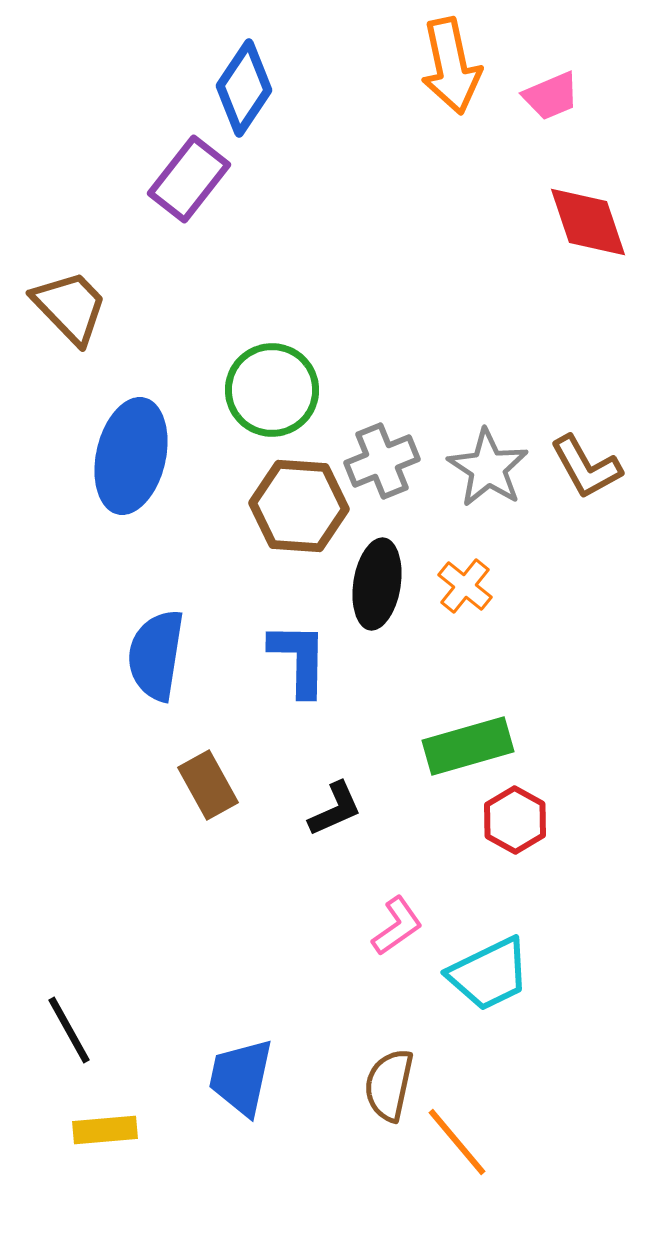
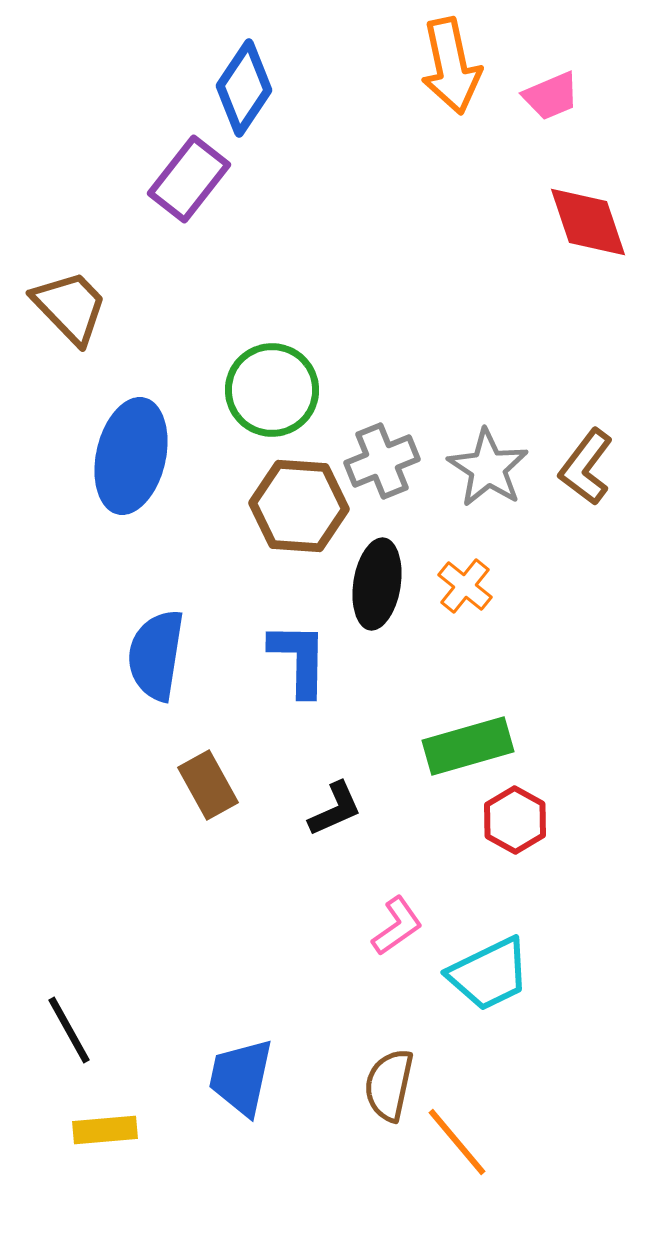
brown L-shape: rotated 66 degrees clockwise
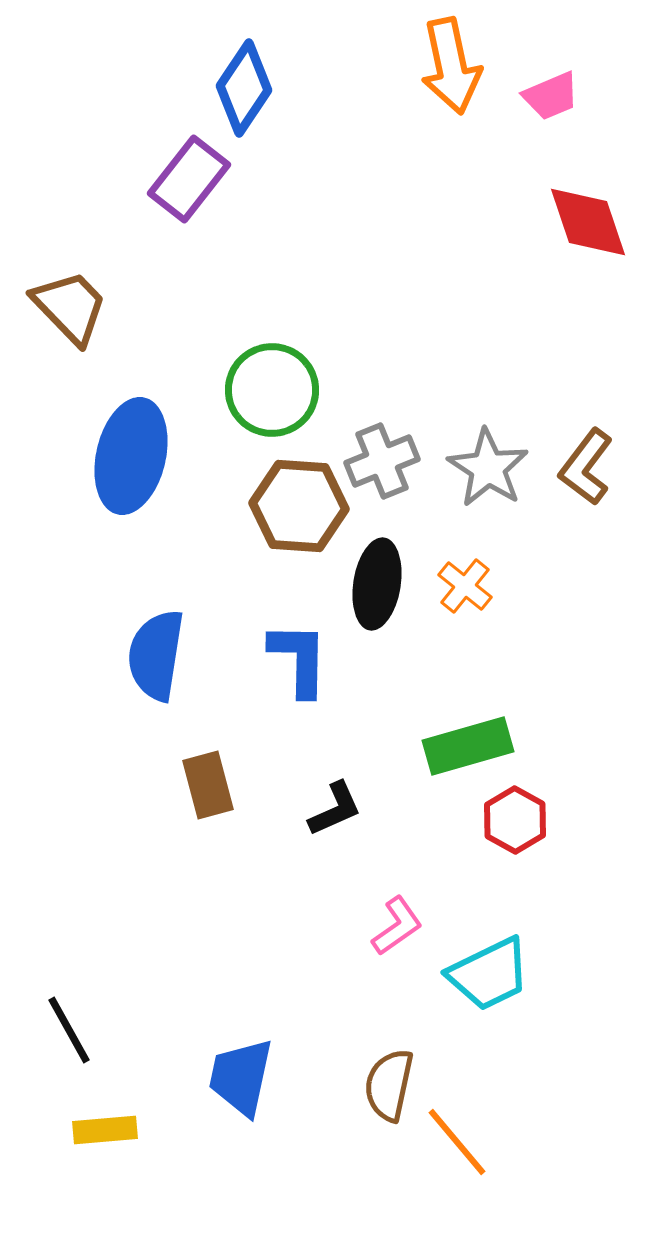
brown rectangle: rotated 14 degrees clockwise
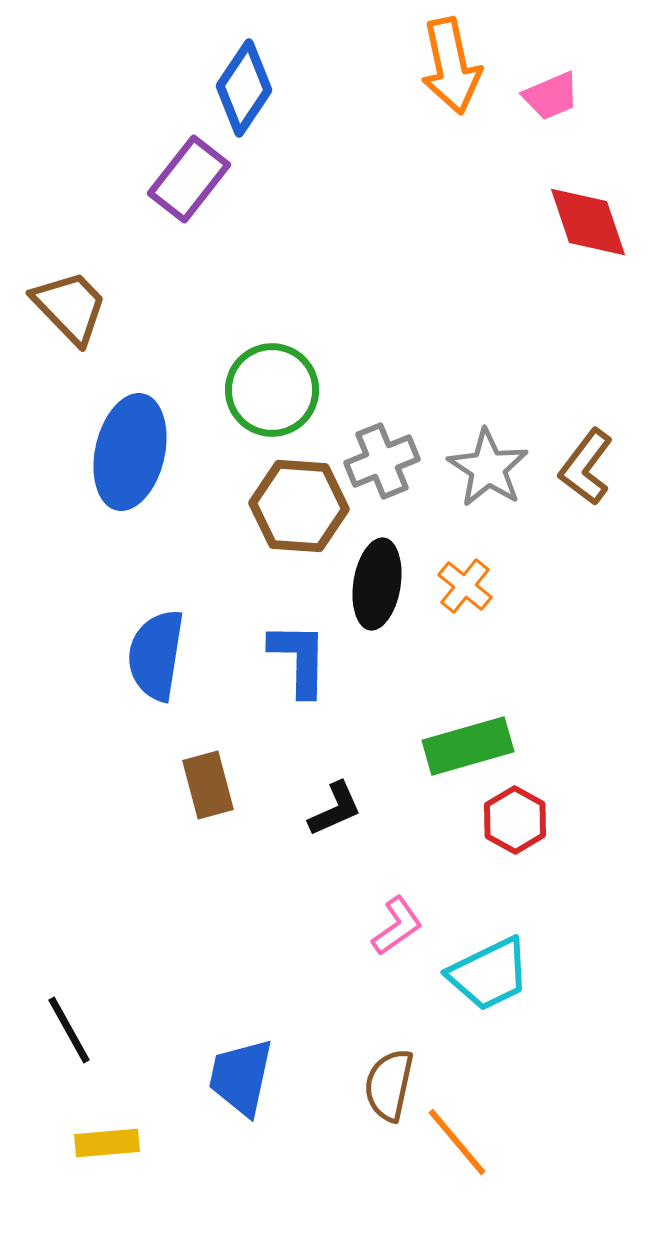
blue ellipse: moved 1 px left, 4 px up
yellow rectangle: moved 2 px right, 13 px down
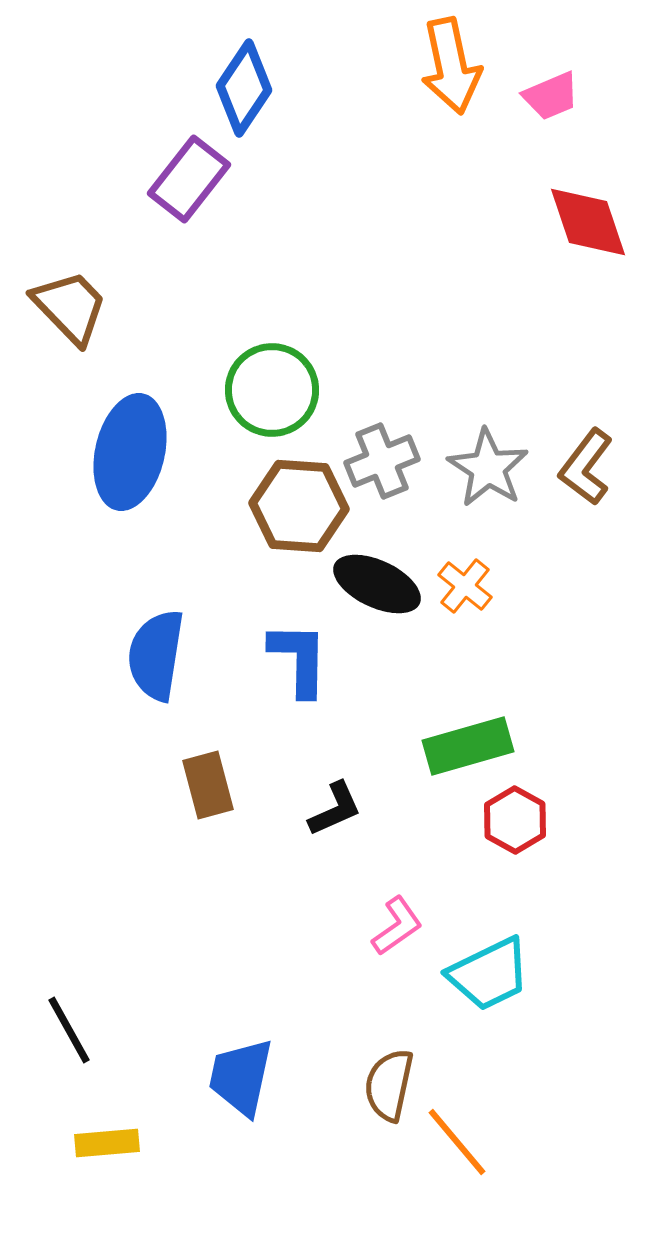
black ellipse: rotated 74 degrees counterclockwise
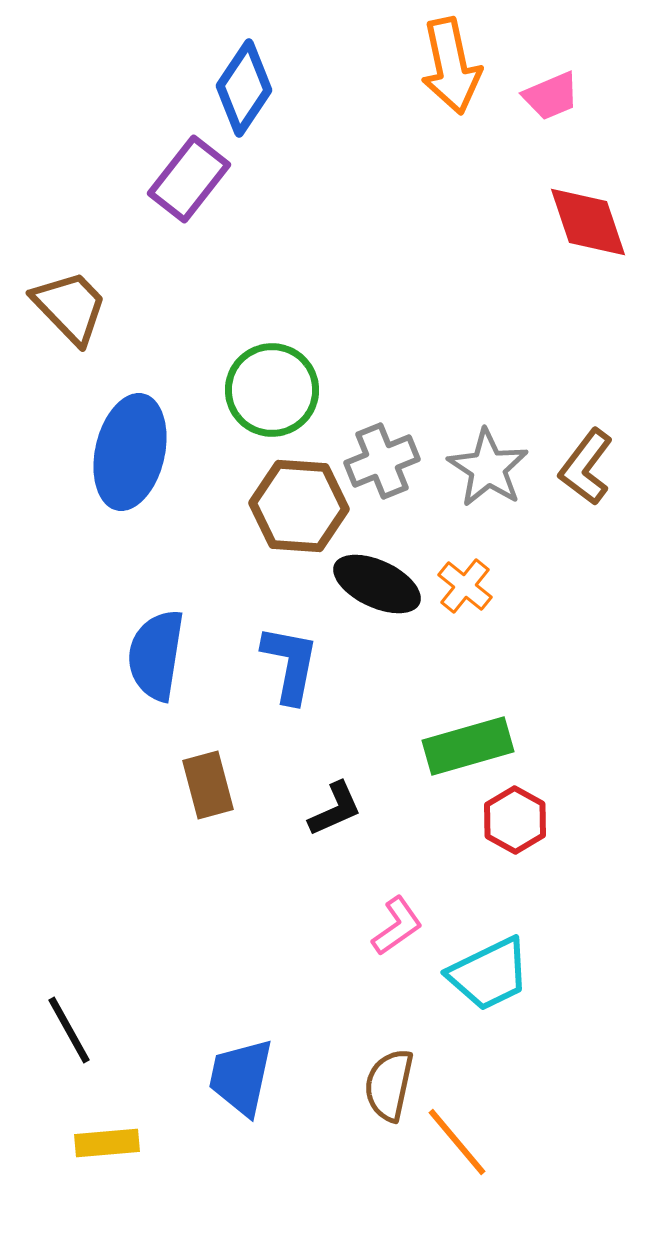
blue L-shape: moved 9 px left, 5 px down; rotated 10 degrees clockwise
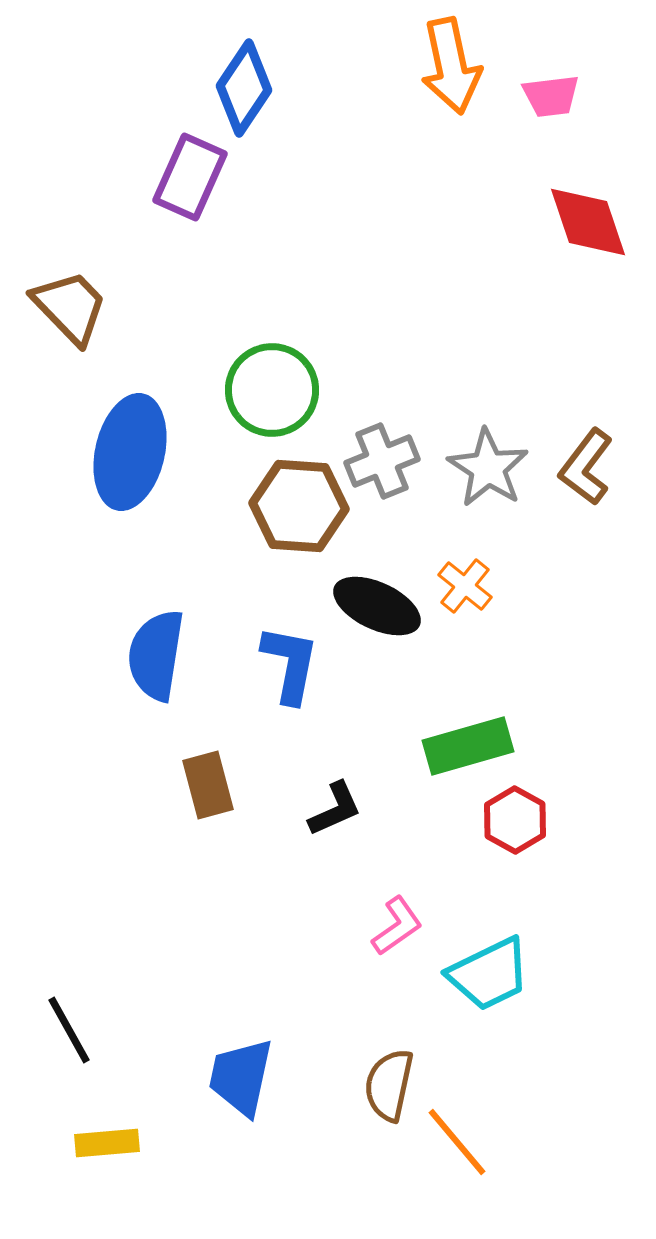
pink trapezoid: rotated 16 degrees clockwise
purple rectangle: moved 1 px right, 2 px up; rotated 14 degrees counterclockwise
black ellipse: moved 22 px down
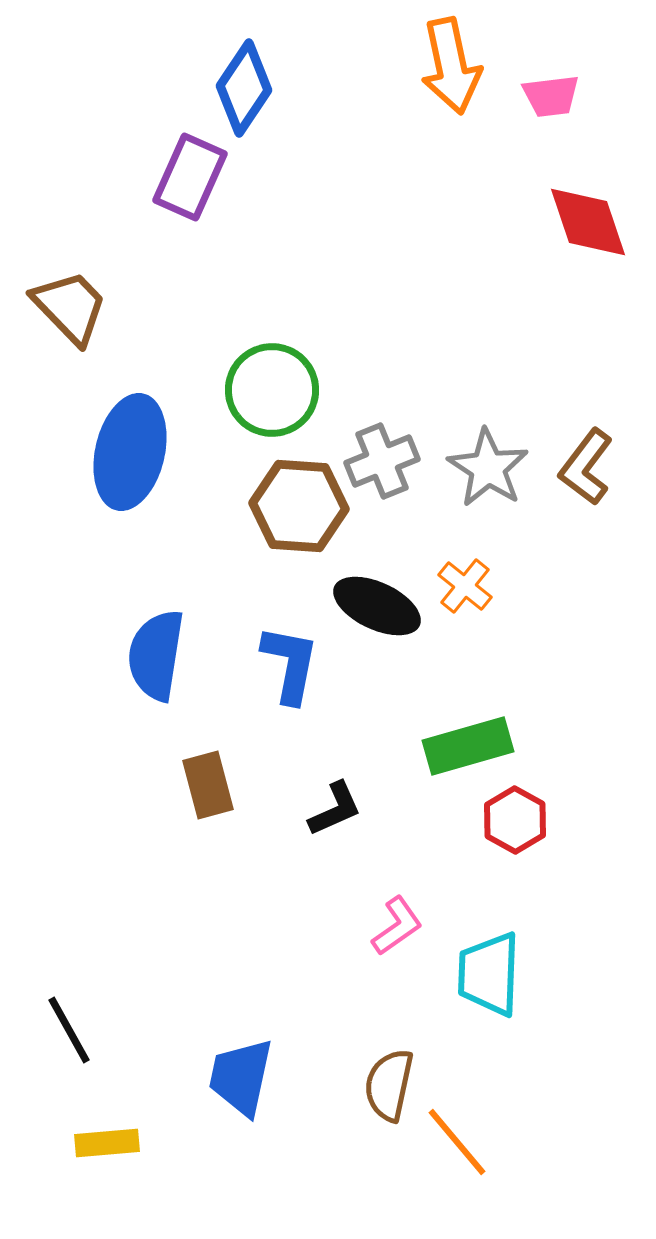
cyan trapezoid: rotated 118 degrees clockwise
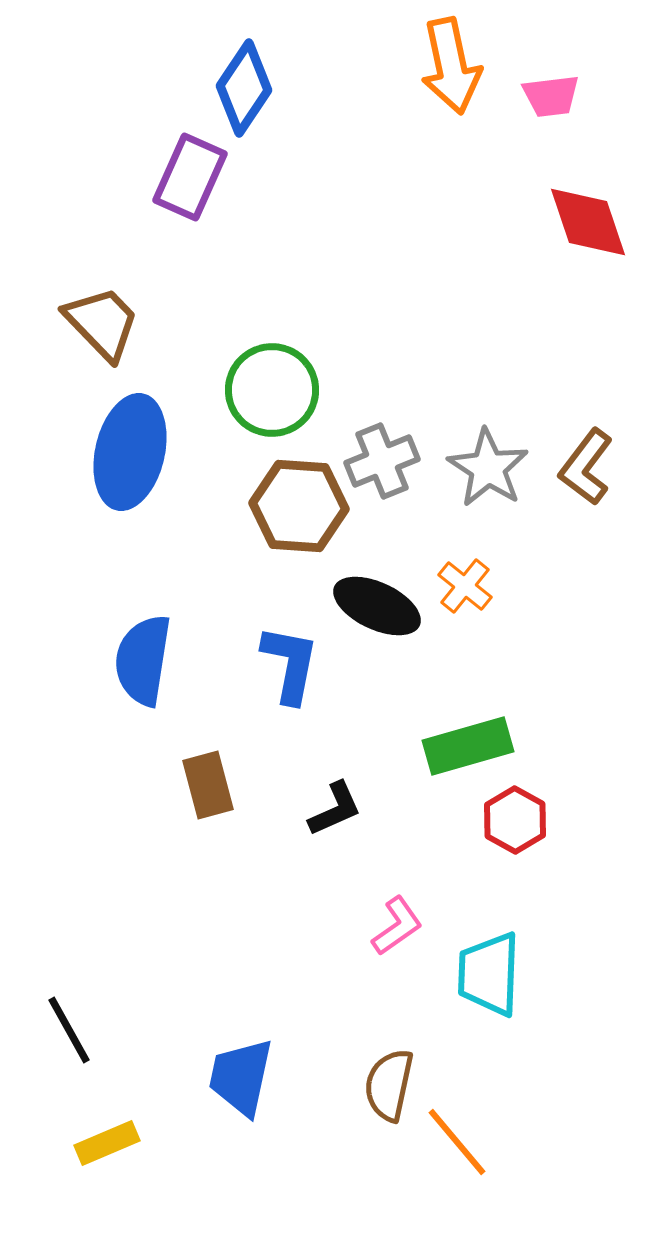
brown trapezoid: moved 32 px right, 16 px down
blue semicircle: moved 13 px left, 5 px down
yellow rectangle: rotated 18 degrees counterclockwise
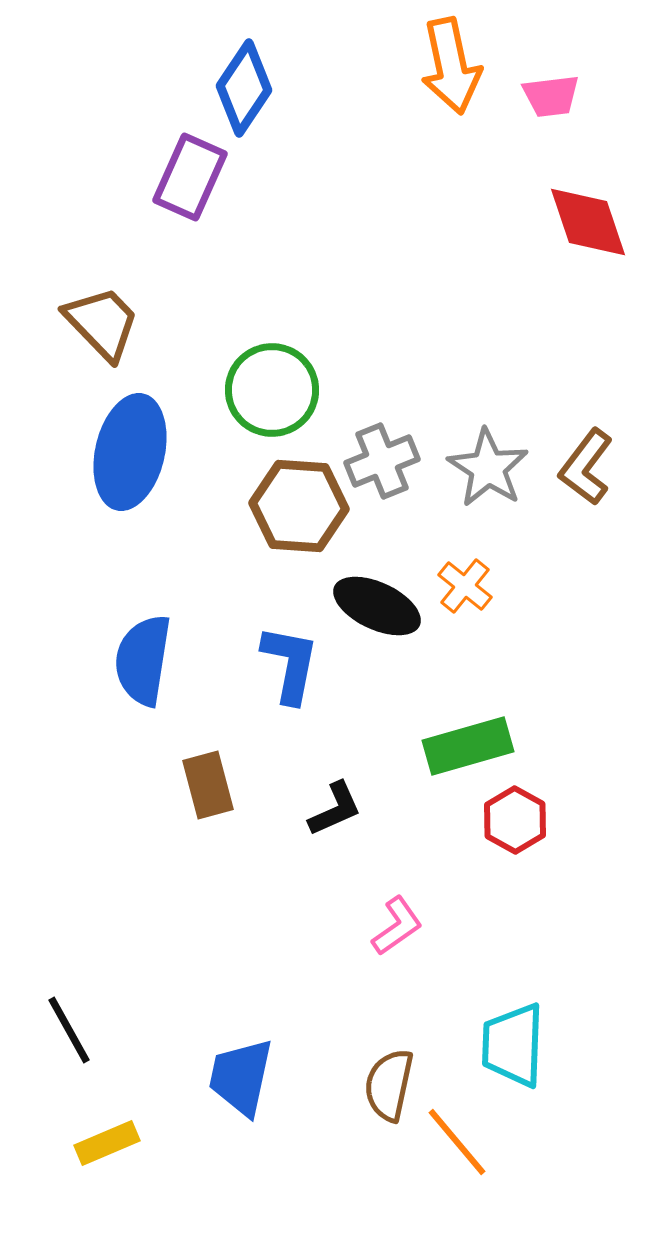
cyan trapezoid: moved 24 px right, 71 px down
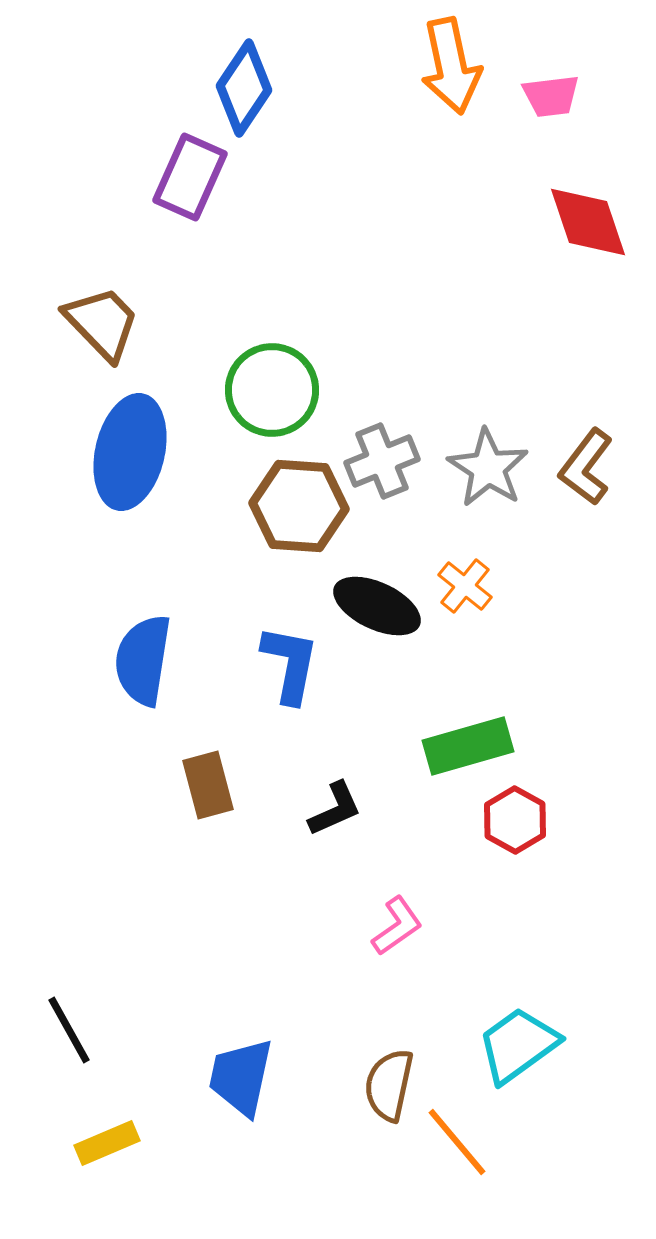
cyan trapezoid: moved 5 px right; rotated 52 degrees clockwise
